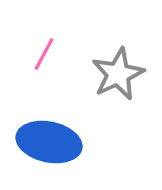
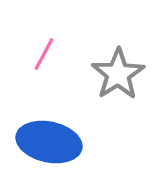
gray star: rotated 8 degrees counterclockwise
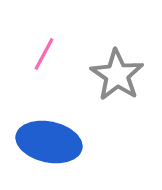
gray star: moved 1 px left, 1 px down; rotated 6 degrees counterclockwise
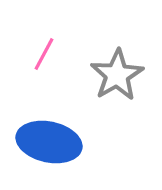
gray star: rotated 8 degrees clockwise
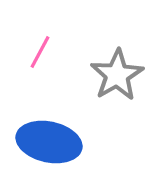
pink line: moved 4 px left, 2 px up
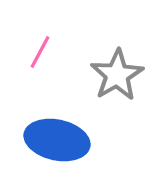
blue ellipse: moved 8 px right, 2 px up
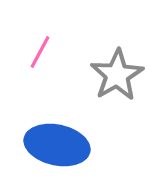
blue ellipse: moved 5 px down
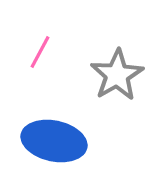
blue ellipse: moved 3 px left, 4 px up
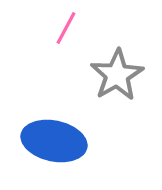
pink line: moved 26 px right, 24 px up
